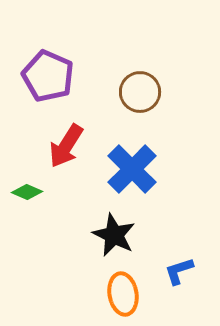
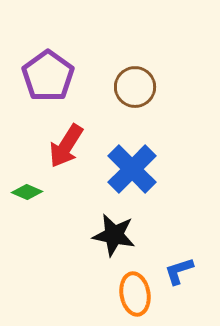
purple pentagon: rotated 12 degrees clockwise
brown circle: moved 5 px left, 5 px up
black star: rotated 15 degrees counterclockwise
orange ellipse: moved 12 px right
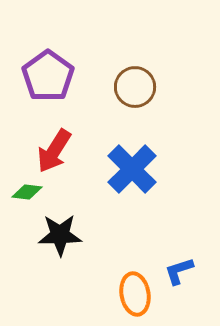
red arrow: moved 12 px left, 5 px down
green diamond: rotated 16 degrees counterclockwise
black star: moved 54 px left; rotated 12 degrees counterclockwise
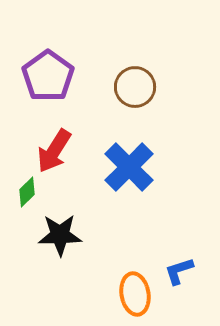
blue cross: moved 3 px left, 2 px up
green diamond: rotated 52 degrees counterclockwise
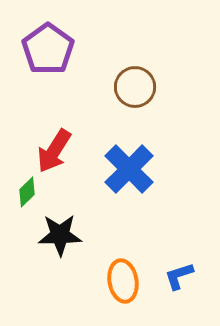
purple pentagon: moved 27 px up
blue cross: moved 2 px down
blue L-shape: moved 5 px down
orange ellipse: moved 12 px left, 13 px up
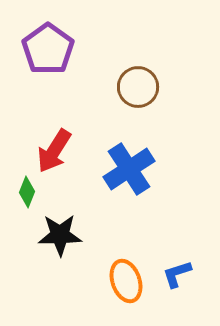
brown circle: moved 3 px right
blue cross: rotated 12 degrees clockwise
green diamond: rotated 24 degrees counterclockwise
blue L-shape: moved 2 px left, 2 px up
orange ellipse: moved 3 px right; rotated 9 degrees counterclockwise
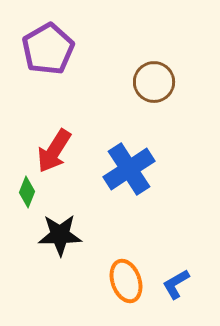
purple pentagon: rotated 6 degrees clockwise
brown circle: moved 16 px right, 5 px up
blue L-shape: moved 1 px left, 10 px down; rotated 12 degrees counterclockwise
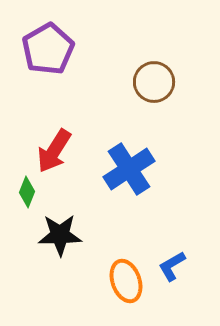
blue L-shape: moved 4 px left, 18 px up
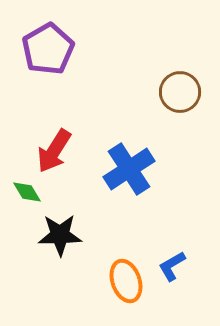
brown circle: moved 26 px right, 10 px down
green diamond: rotated 52 degrees counterclockwise
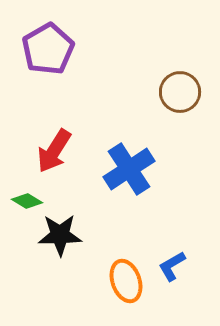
green diamond: moved 9 px down; rotated 28 degrees counterclockwise
